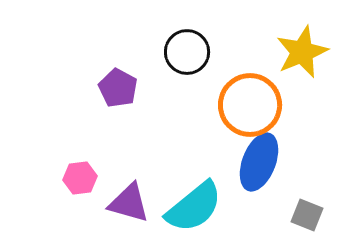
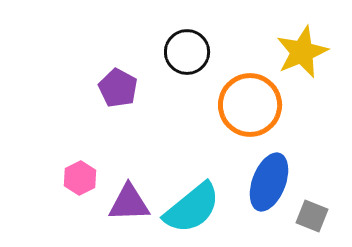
blue ellipse: moved 10 px right, 20 px down
pink hexagon: rotated 20 degrees counterclockwise
purple triangle: rotated 18 degrees counterclockwise
cyan semicircle: moved 2 px left, 1 px down
gray square: moved 5 px right, 1 px down
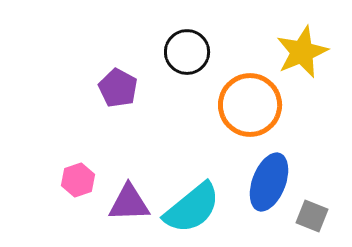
pink hexagon: moved 2 px left, 2 px down; rotated 8 degrees clockwise
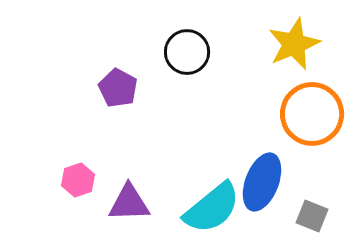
yellow star: moved 8 px left, 8 px up
orange circle: moved 62 px right, 9 px down
blue ellipse: moved 7 px left
cyan semicircle: moved 20 px right
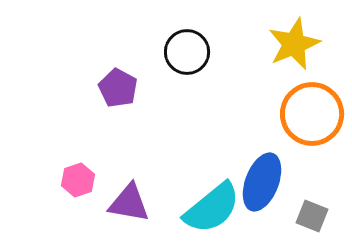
purple triangle: rotated 12 degrees clockwise
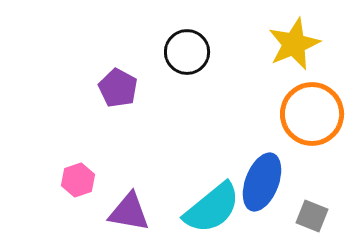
purple triangle: moved 9 px down
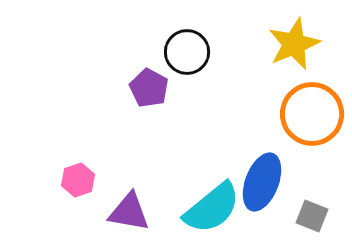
purple pentagon: moved 31 px right
